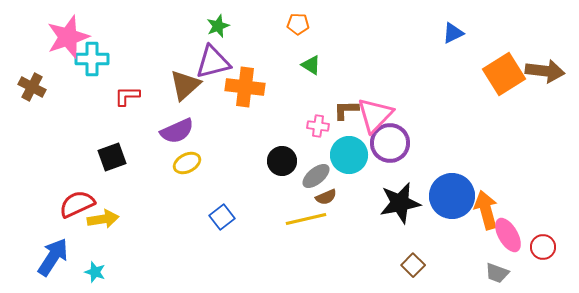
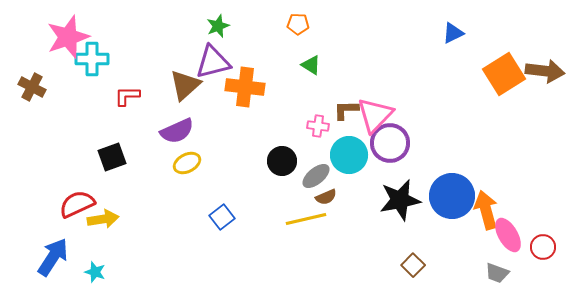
black star: moved 3 px up
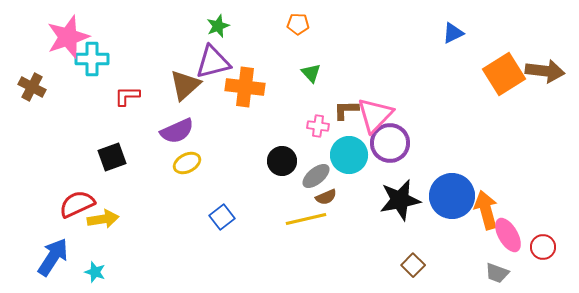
green triangle: moved 8 px down; rotated 15 degrees clockwise
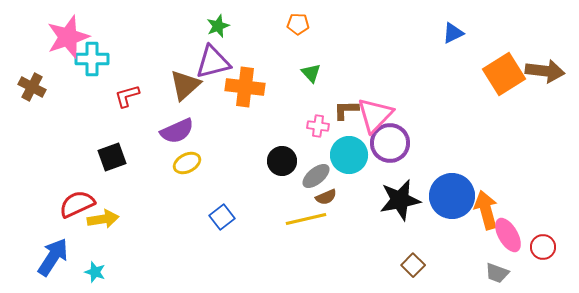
red L-shape: rotated 16 degrees counterclockwise
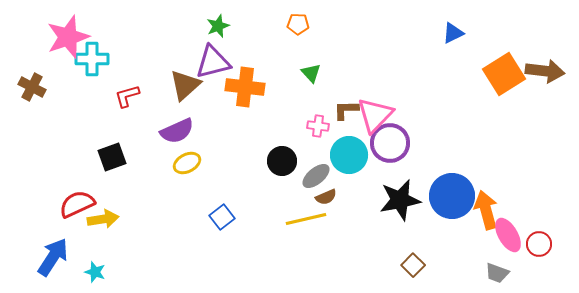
red circle: moved 4 px left, 3 px up
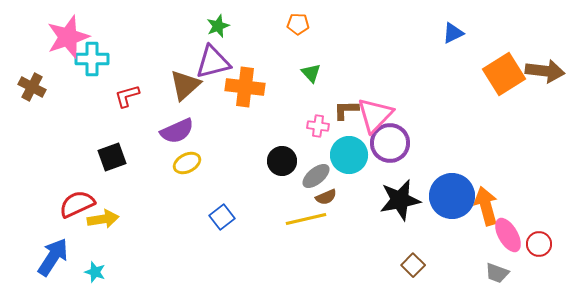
orange arrow: moved 4 px up
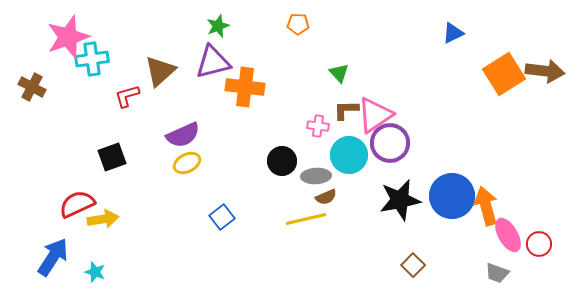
cyan cross: rotated 8 degrees counterclockwise
green triangle: moved 28 px right
brown triangle: moved 25 px left, 14 px up
pink triangle: rotated 12 degrees clockwise
purple semicircle: moved 6 px right, 4 px down
gray ellipse: rotated 36 degrees clockwise
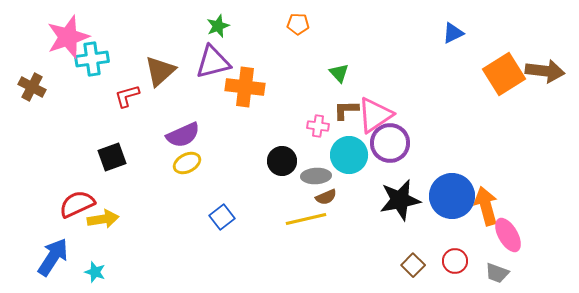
red circle: moved 84 px left, 17 px down
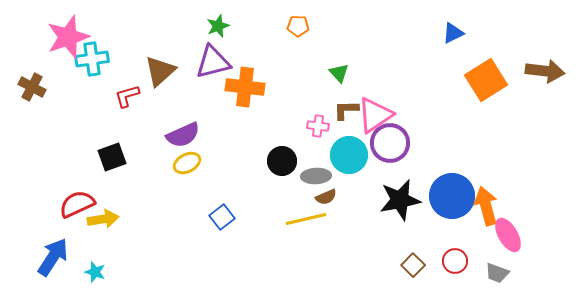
orange pentagon: moved 2 px down
orange square: moved 18 px left, 6 px down
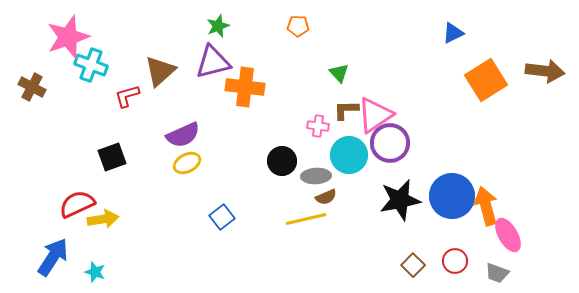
cyan cross: moved 1 px left, 6 px down; rotated 28 degrees clockwise
